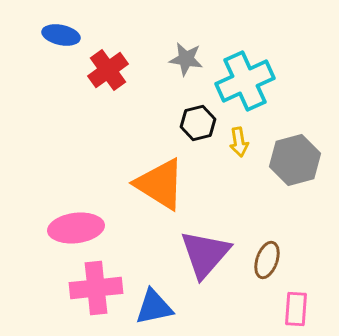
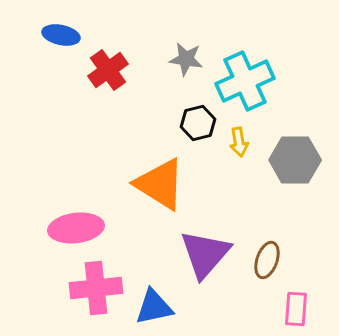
gray hexagon: rotated 15 degrees clockwise
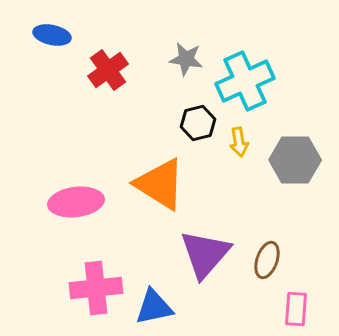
blue ellipse: moved 9 px left
pink ellipse: moved 26 px up
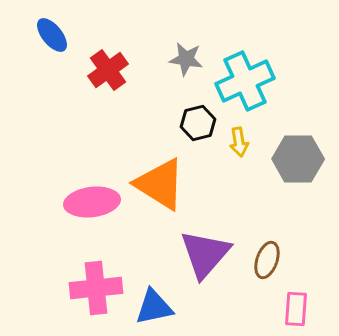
blue ellipse: rotated 39 degrees clockwise
gray hexagon: moved 3 px right, 1 px up
pink ellipse: moved 16 px right
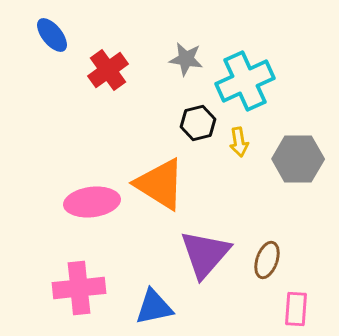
pink cross: moved 17 px left
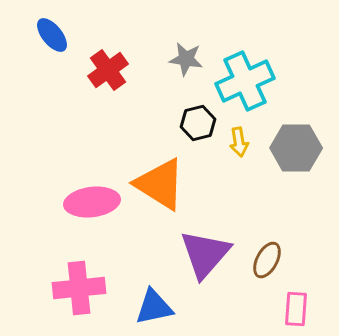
gray hexagon: moved 2 px left, 11 px up
brown ellipse: rotated 9 degrees clockwise
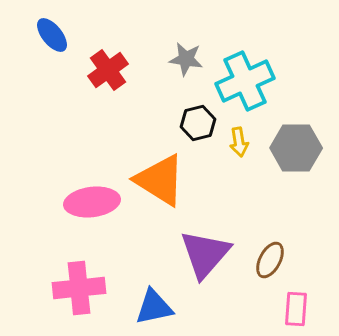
orange triangle: moved 4 px up
brown ellipse: moved 3 px right
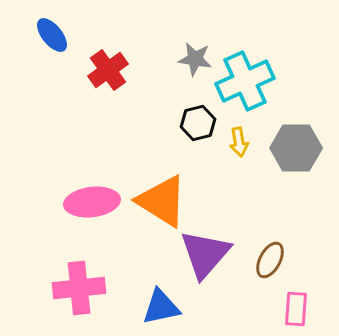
gray star: moved 9 px right
orange triangle: moved 2 px right, 21 px down
blue triangle: moved 7 px right
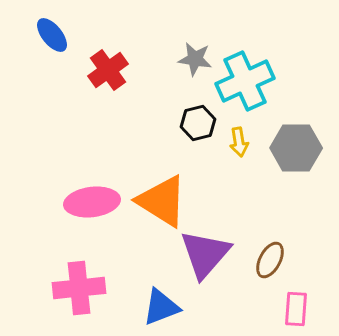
blue triangle: rotated 9 degrees counterclockwise
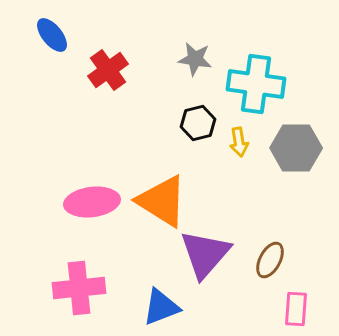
cyan cross: moved 11 px right, 3 px down; rotated 32 degrees clockwise
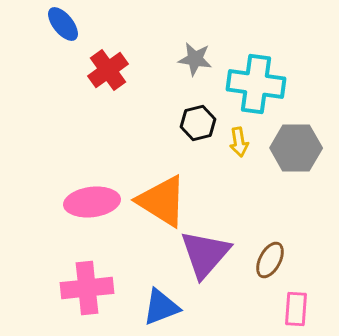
blue ellipse: moved 11 px right, 11 px up
pink cross: moved 8 px right
